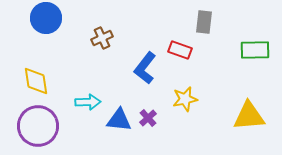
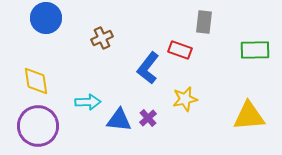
blue L-shape: moved 3 px right
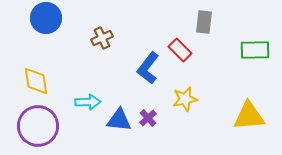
red rectangle: rotated 25 degrees clockwise
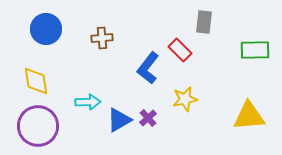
blue circle: moved 11 px down
brown cross: rotated 20 degrees clockwise
blue triangle: rotated 36 degrees counterclockwise
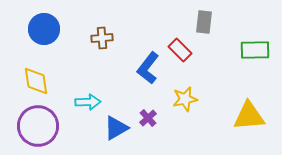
blue circle: moved 2 px left
blue triangle: moved 3 px left, 8 px down
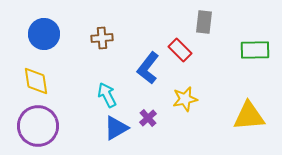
blue circle: moved 5 px down
cyan arrow: moved 19 px right, 7 px up; rotated 115 degrees counterclockwise
